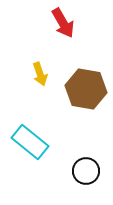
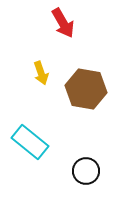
yellow arrow: moved 1 px right, 1 px up
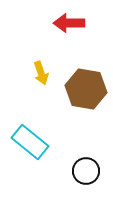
red arrow: moved 6 px right; rotated 120 degrees clockwise
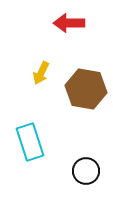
yellow arrow: rotated 45 degrees clockwise
cyan rectangle: rotated 33 degrees clockwise
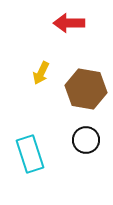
cyan rectangle: moved 12 px down
black circle: moved 31 px up
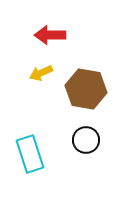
red arrow: moved 19 px left, 12 px down
yellow arrow: rotated 40 degrees clockwise
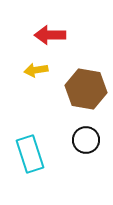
yellow arrow: moved 5 px left, 3 px up; rotated 15 degrees clockwise
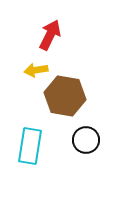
red arrow: rotated 116 degrees clockwise
brown hexagon: moved 21 px left, 7 px down
cyan rectangle: moved 8 px up; rotated 27 degrees clockwise
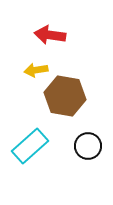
red arrow: rotated 108 degrees counterclockwise
black circle: moved 2 px right, 6 px down
cyan rectangle: rotated 39 degrees clockwise
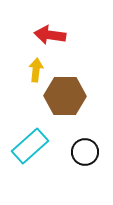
yellow arrow: rotated 105 degrees clockwise
brown hexagon: rotated 9 degrees counterclockwise
black circle: moved 3 px left, 6 px down
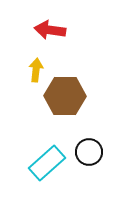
red arrow: moved 5 px up
cyan rectangle: moved 17 px right, 17 px down
black circle: moved 4 px right
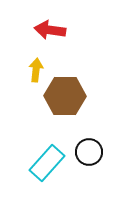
cyan rectangle: rotated 6 degrees counterclockwise
